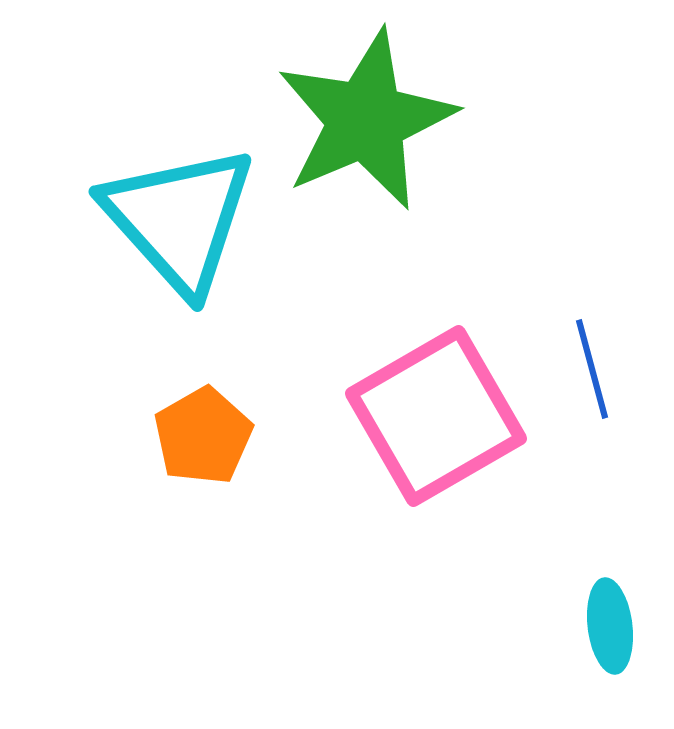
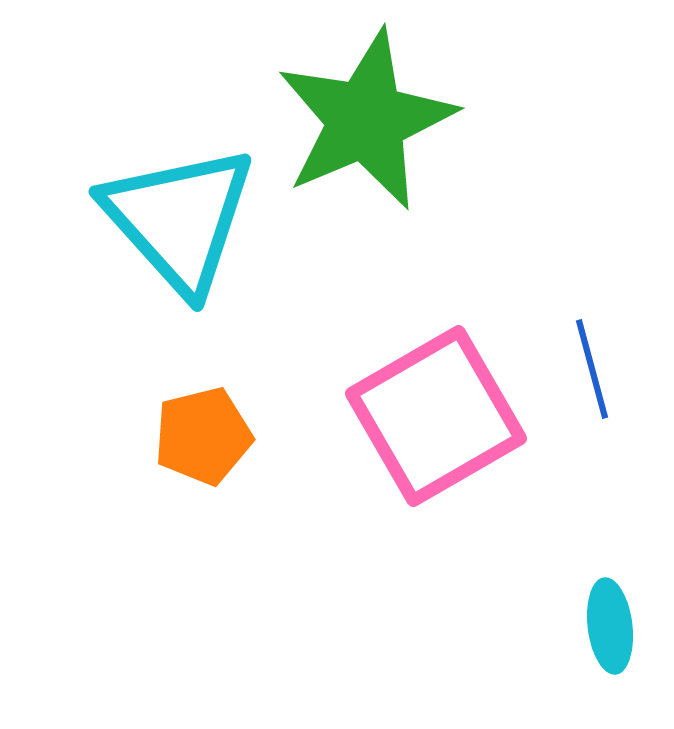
orange pentagon: rotated 16 degrees clockwise
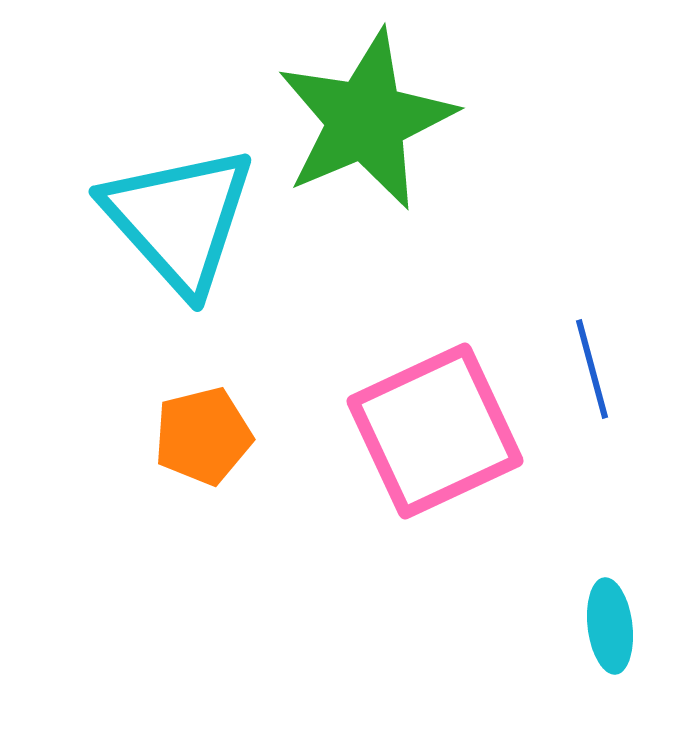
pink square: moved 1 px left, 15 px down; rotated 5 degrees clockwise
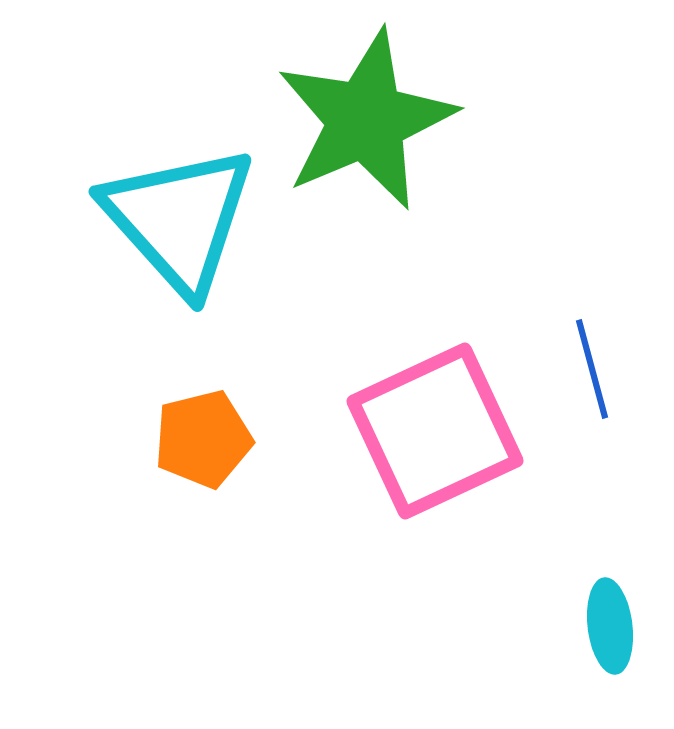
orange pentagon: moved 3 px down
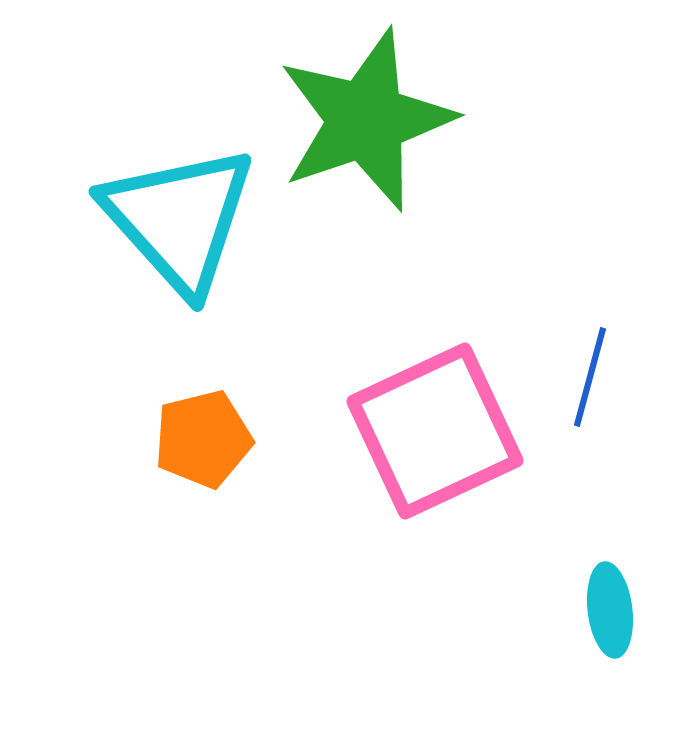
green star: rotated 4 degrees clockwise
blue line: moved 2 px left, 8 px down; rotated 30 degrees clockwise
cyan ellipse: moved 16 px up
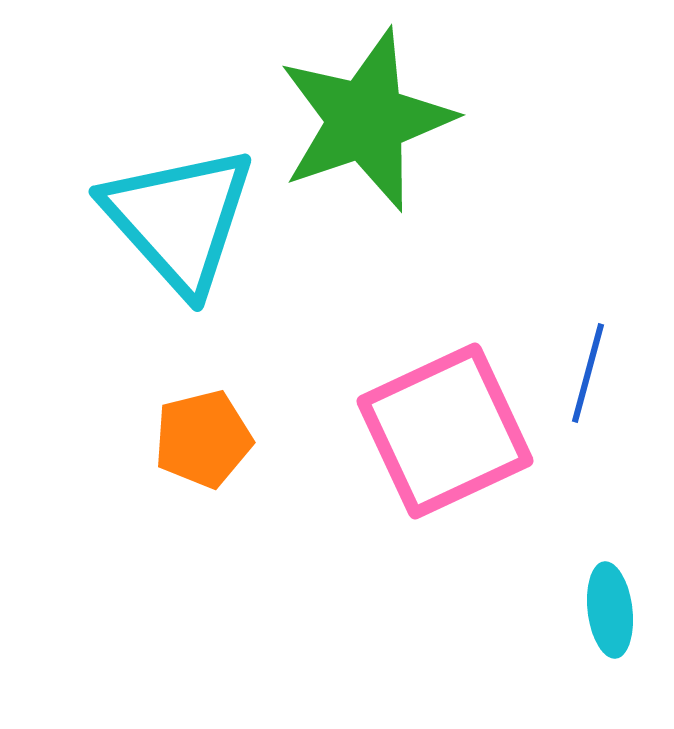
blue line: moved 2 px left, 4 px up
pink square: moved 10 px right
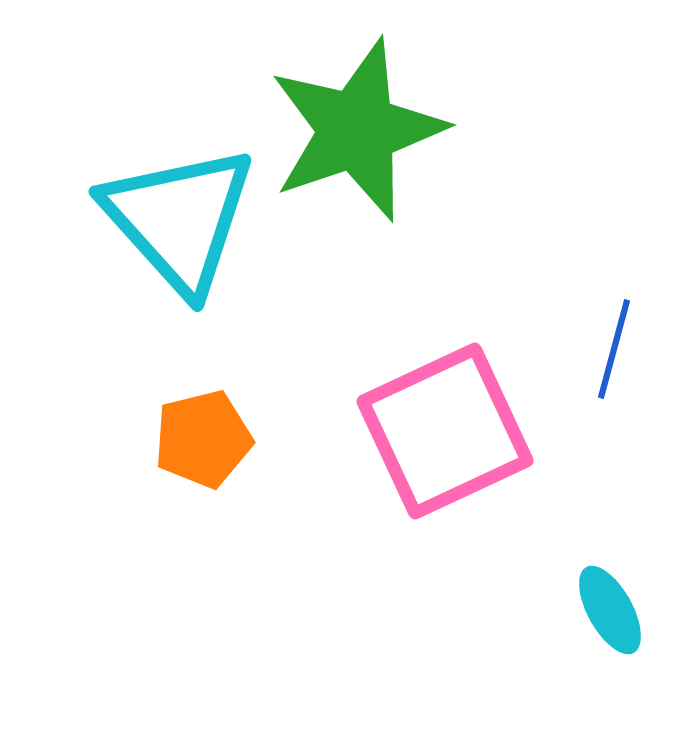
green star: moved 9 px left, 10 px down
blue line: moved 26 px right, 24 px up
cyan ellipse: rotated 22 degrees counterclockwise
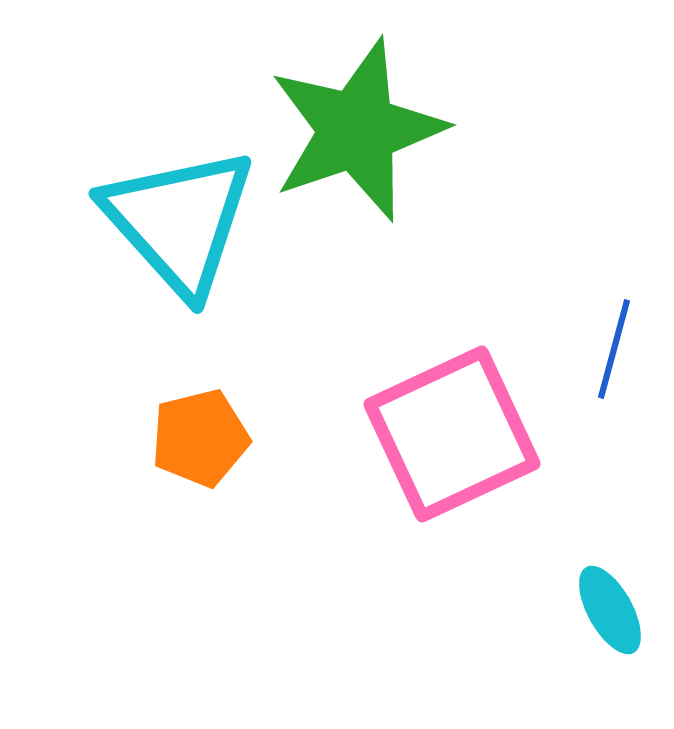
cyan triangle: moved 2 px down
pink square: moved 7 px right, 3 px down
orange pentagon: moved 3 px left, 1 px up
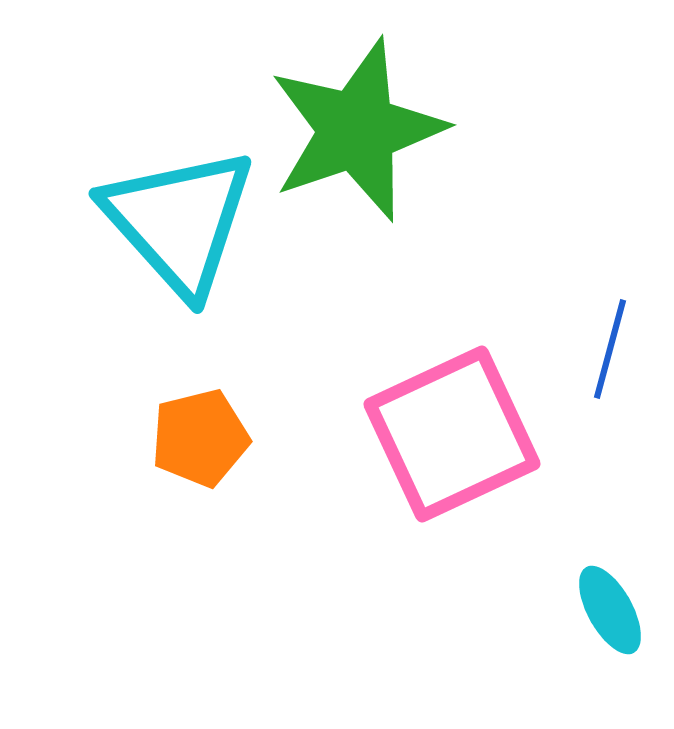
blue line: moved 4 px left
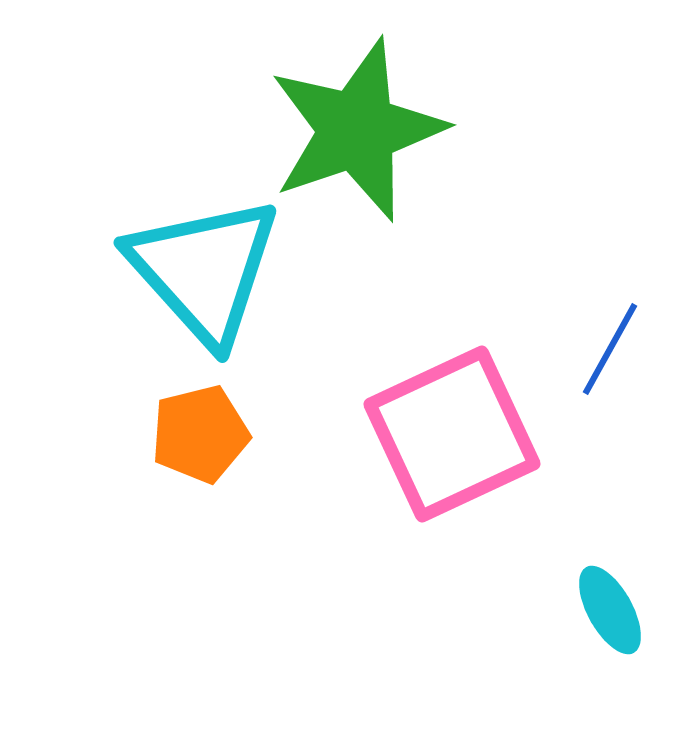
cyan triangle: moved 25 px right, 49 px down
blue line: rotated 14 degrees clockwise
orange pentagon: moved 4 px up
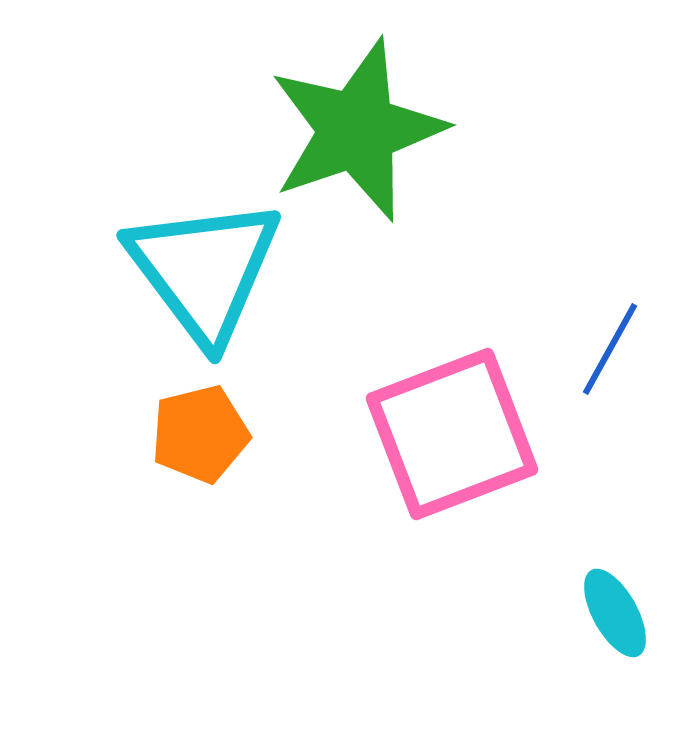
cyan triangle: rotated 5 degrees clockwise
pink square: rotated 4 degrees clockwise
cyan ellipse: moved 5 px right, 3 px down
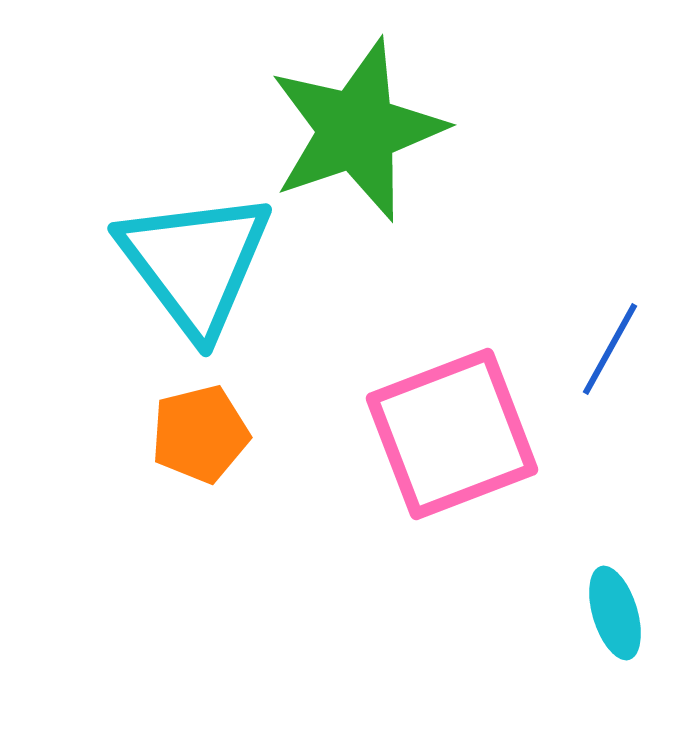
cyan triangle: moved 9 px left, 7 px up
cyan ellipse: rotated 12 degrees clockwise
